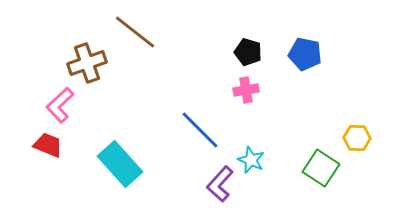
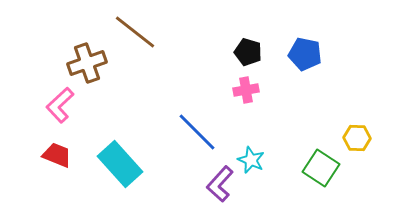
blue line: moved 3 px left, 2 px down
red trapezoid: moved 9 px right, 10 px down
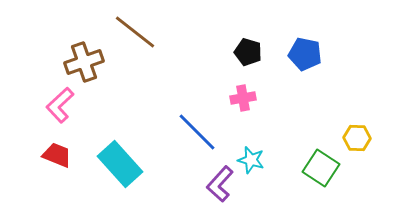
brown cross: moved 3 px left, 1 px up
pink cross: moved 3 px left, 8 px down
cyan star: rotated 8 degrees counterclockwise
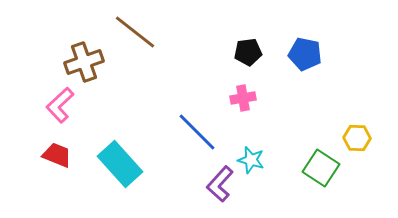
black pentagon: rotated 24 degrees counterclockwise
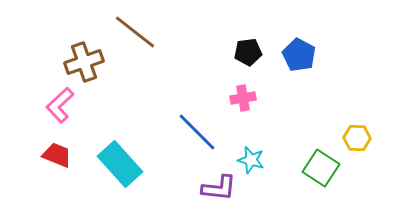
blue pentagon: moved 6 px left, 1 px down; rotated 16 degrees clockwise
purple L-shape: moved 1 px left, 4 px down; rotated 126 degrees counterclockwise
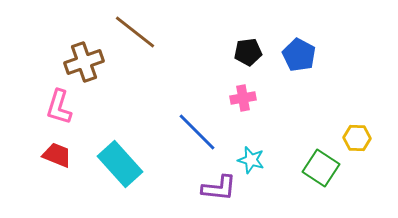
pink L-shape: moved 1 px left, 2 px down; rotated 30 degrees counterclockwise
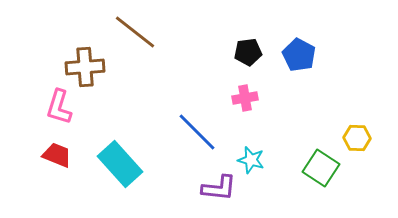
brown cross: moved 1 px right, 5 px down; rotated 15 degrees clockwise
pink cross: moved 2 px right
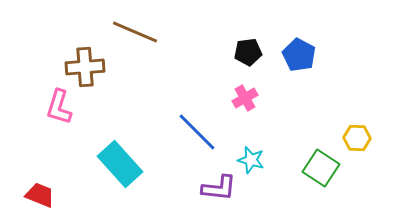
brown line: rotated 15 degrees counterclockwise
pink cross: rotated 20 degrees counterclockwise
red trapezoid: moved 17 px left, 40 px down
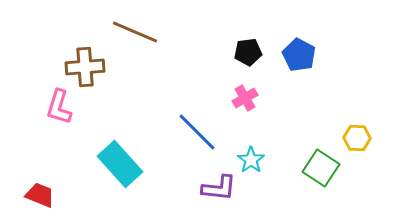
cyan star: rotated 20 degrees clockwise
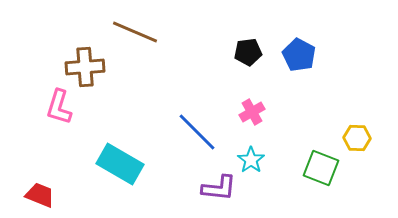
pink cross: moved 7 px right, 14 px down
cyan rectangle: rotated 18 degrees counterclockwise
green square: rotated 12 degrees counterclockwise
